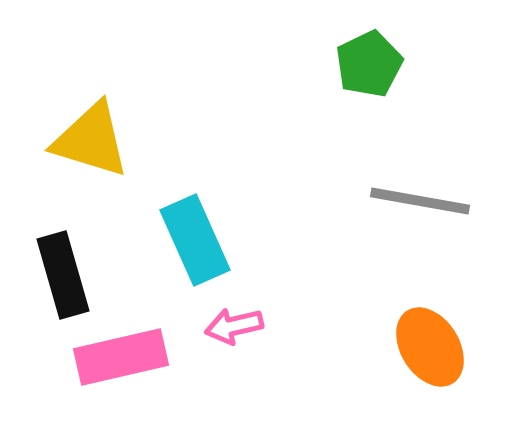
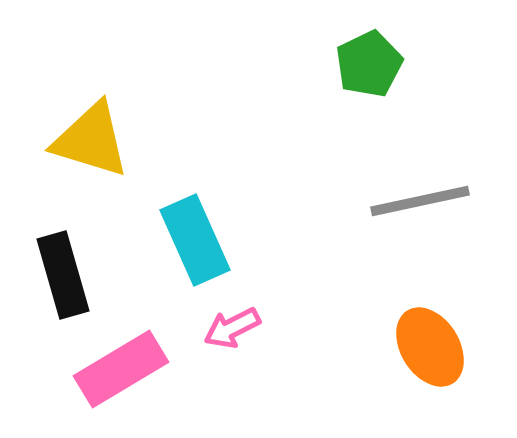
gray line: rotated 22 degrees counterclockwise
pink arrow: moved 2 px left, 2 px down; rotated 14 degrees counterclockwise
pink rectangle: moved 12 px down; rotated 18 degrees counterclockwise
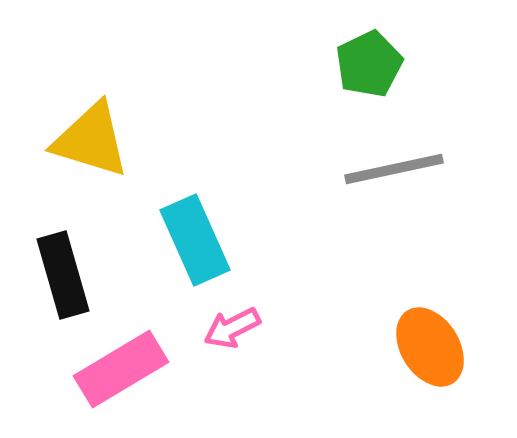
gray line: moved 26 px left, 32 px up
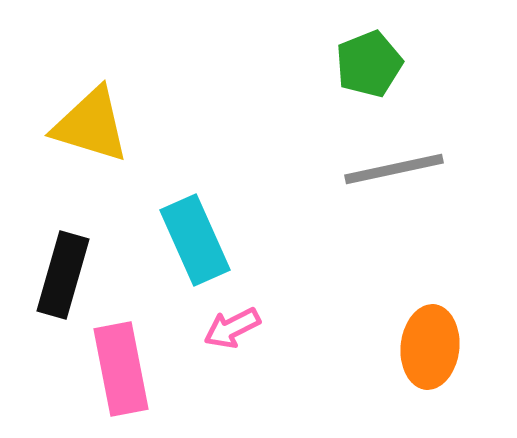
green pentagon: rotated 4 degrees clockwise
yellow triangle: moved 15 px up
black rectangle: rotated 32 degrees clockwise
orange ellipse: rotated 38 degrees clockwise
pink rectangle: rotated 70 degrees counterclockwise
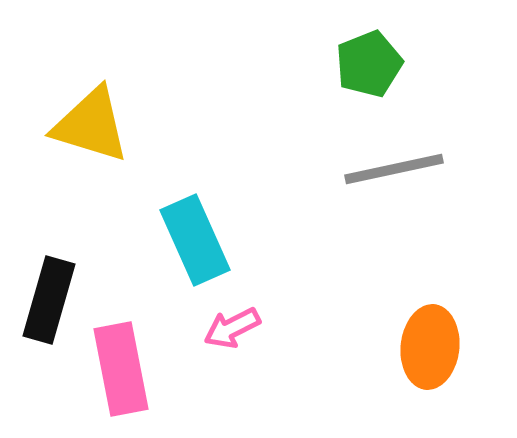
black rectangle: moved 14 px left, 25 px down
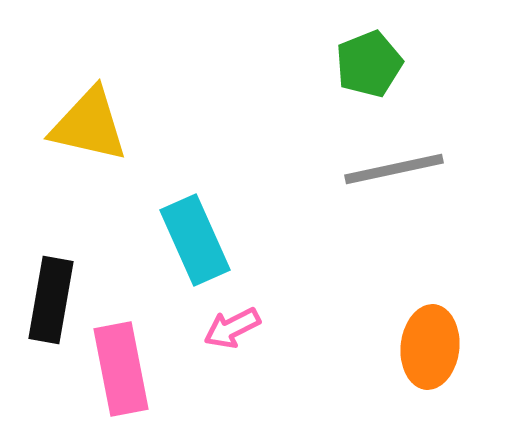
yellow triangle: moved 2 px left; rotated 4 degrees counterclockwise
black rectangle: moved 2 px right; rotated 6 degrees counterclockwise
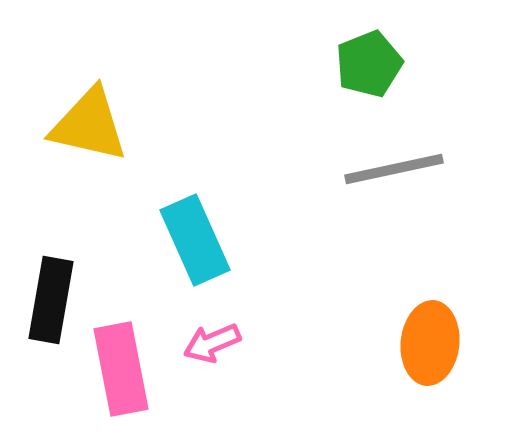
pink arrow: moved 20 px left, 15 px down; rotated 4 degrees clockwise
orange ellipse: moved 4 px up
